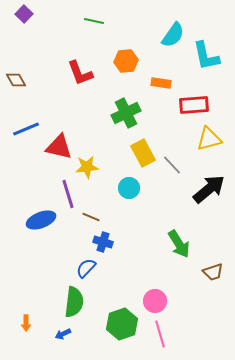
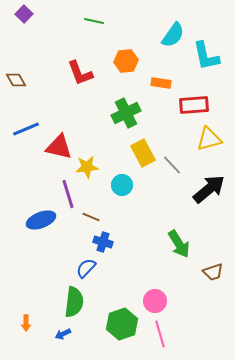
cyan circle: moved 7 px left, 3 px up
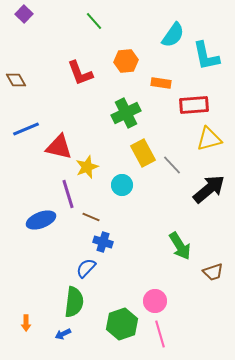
green line: rotated 36 degrees clockwise
yellow star: rotated 15 degrees counterclockwise
green arrow: moved 1 px right, 2 px down
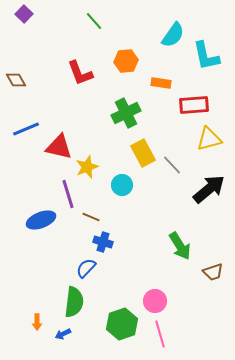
orange arrow: moved 11 px right, 1 px up
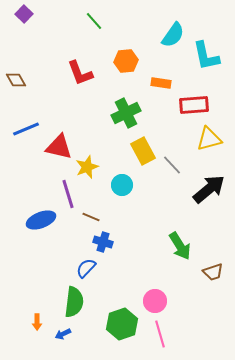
yellow rectangle: moved 2 px up
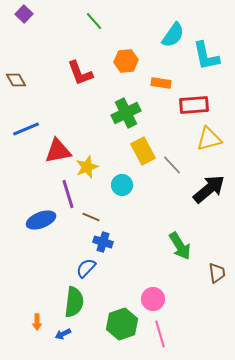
red triangle: moved 1 px left, 4 px down; rotated 24 degrees counterclockwise
brown trapezoid: moved 4 px right, 1 px down; rotated 80 degrees counterclockwise
pink circle: moved 2 px left, 2 px up
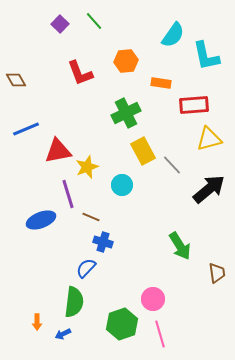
purple square: moved 36 px right, 10 px down
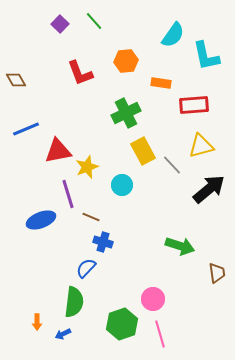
yellow triangle: moved 8 px left, 7 px down
green arrow: rotated 40 degrees counterclockwise
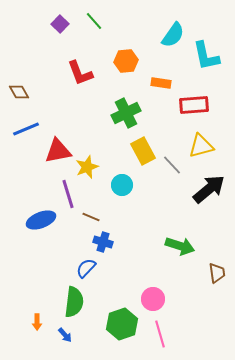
brown diamond: moved 3 px right, 12 px down
blue arrow: moved 2 px right, 1 px down; rotated 105 degrees counterclockwise
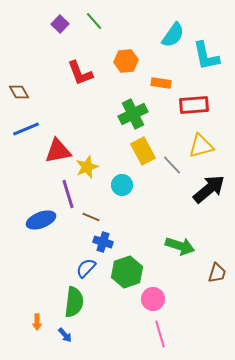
green cross: moved 7 px right, 1 px down
brown trapezoid: rotated 25 degrees clockwise
green hexagon: moved 5 px right, 52 px up
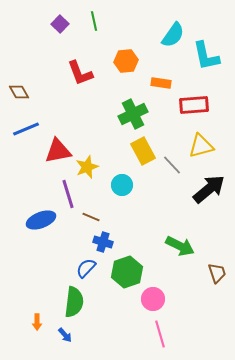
green line: rotated 30 degrees clockwise
green arrow: rotated 8 degrees clockwise
brown trapezoid: rotated 35 degrees counterclockwise
